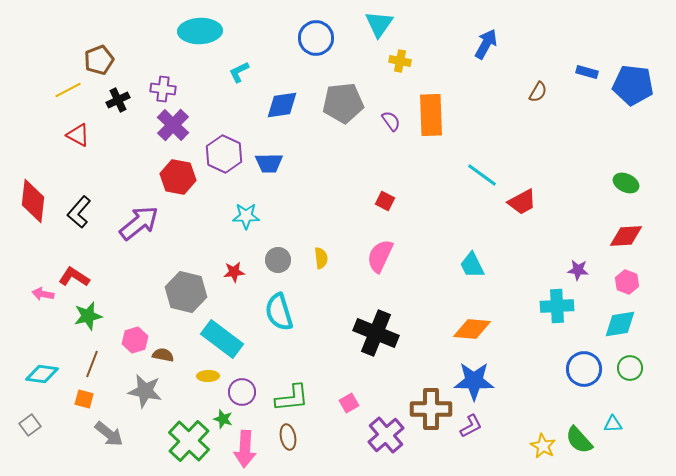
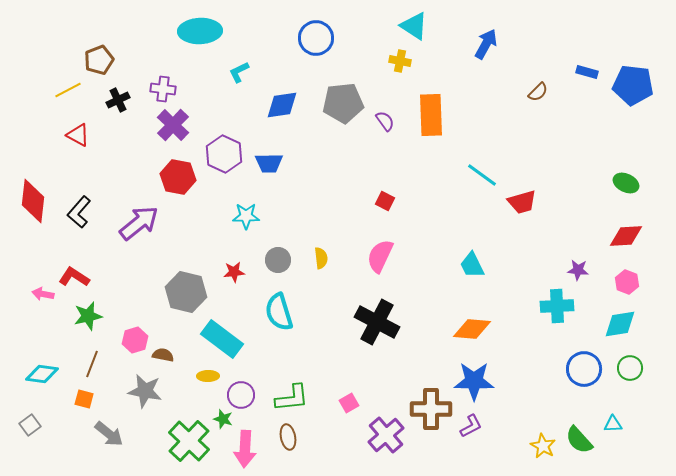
cyan triangle at (379, 24): moved 35 px right, 2 px down; rotated 32 degrees counterclockwise
brown semicircle at (538, 92): rotated 15 degrees clockwise
purple semicircle at (391, 121): moved 6 px left
red trapezoid at (522, 202): rotated 12 degrees clockwise
black cross at (376, 333): moved 1 px right, 11 px up; rotated 6 degrees clockwise
purple circle at (242, 392): moved 1 px left, 3 px down
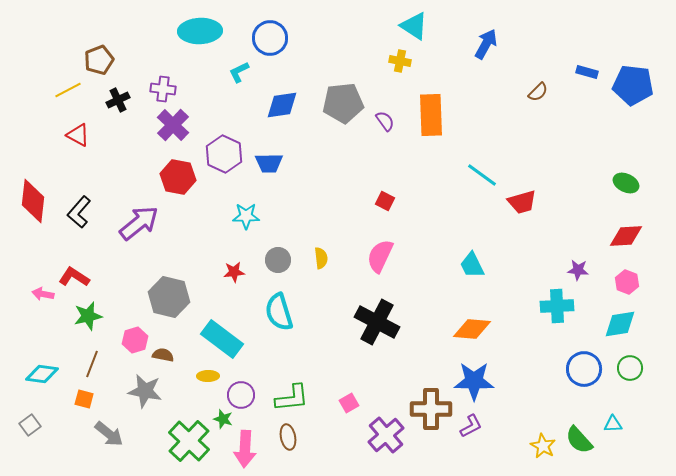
blue circle at (316, 38): moved 46 px left
gray hexagon at (186, 292): moved 17 px left, 5 px down
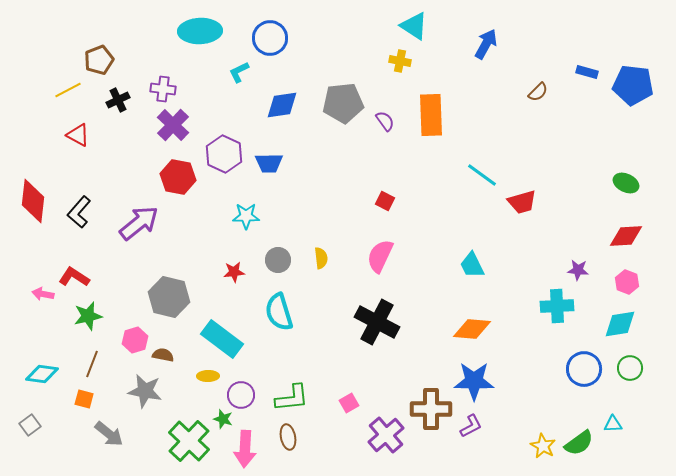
green semicircle at (579, 440): moved 3 px down; rotated 84 degrees counterclockwise
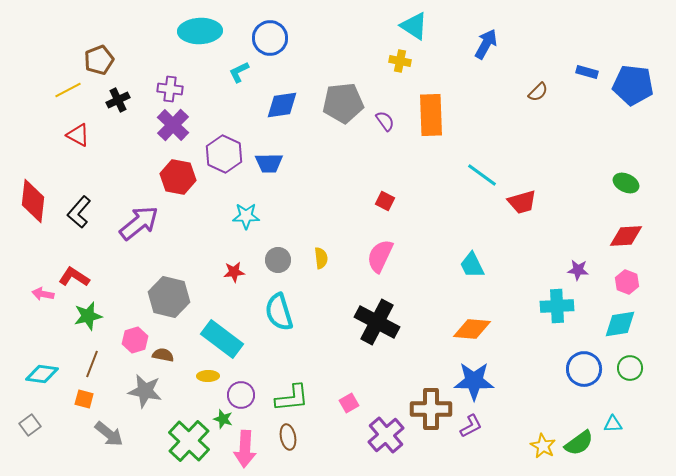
purple cross at (163, 89): moved 7 px right
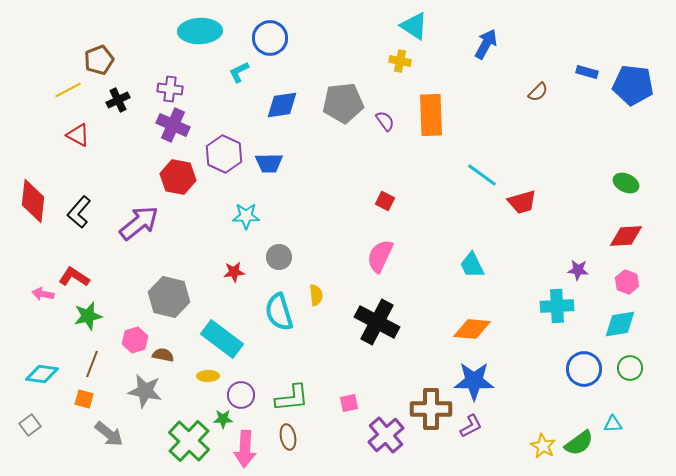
purple cross at (173, 125): rotated 20 degrees counterclockwise
yellow semicircle at (321, 258): moved 5 px left, 37 px down
gray circle at (278, 260): moved 1 px right, 3 px up
pink square at (349, 403): rotated 18 degrees clockwise
green star at (223, 419): rotated 18 degrees counterclockwise
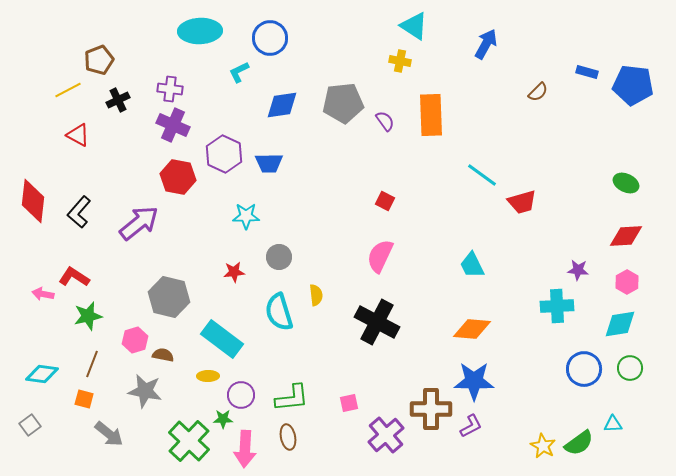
pink hexagon at (627, 282): rotated 10 degrees clockwise
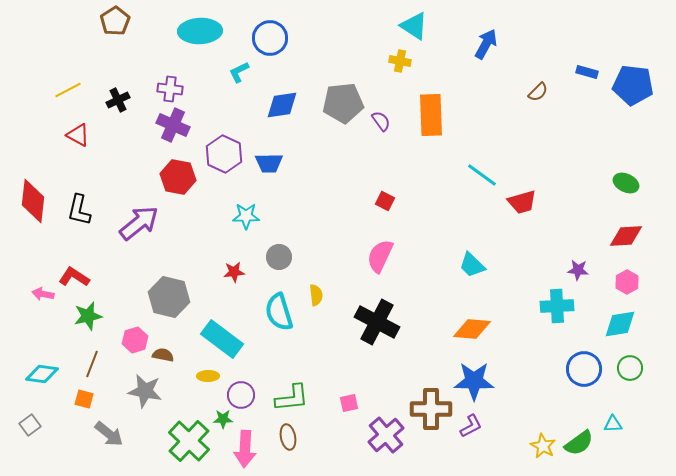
brown pentagon at (99, 60): moved 16 px right, 39 px up; rotated 12 degrees counterclockwise
purple semicircle at (385, 121): moved 4 px left
black L-shape at (79, 212): moved 2 px up; rotated 28 degrees counterclockwise
cyan trapezoid at (472, 265): rotated 20 degrees counterclockwise
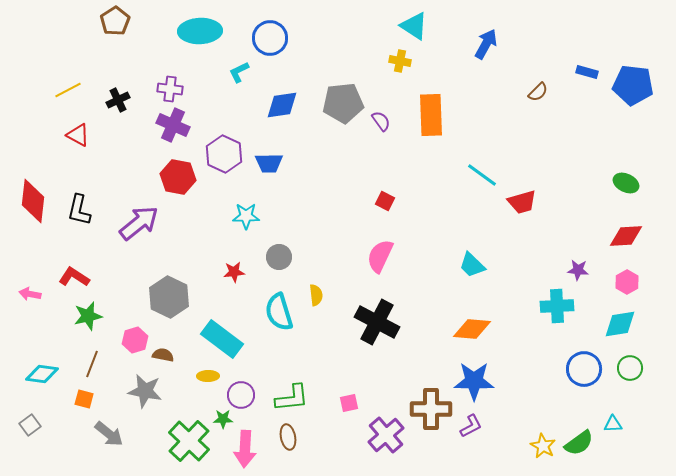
pink arrow at (43, 294): moved 13 px left
gray hexagon at (169, 297): rotated 12 degrees clockwise
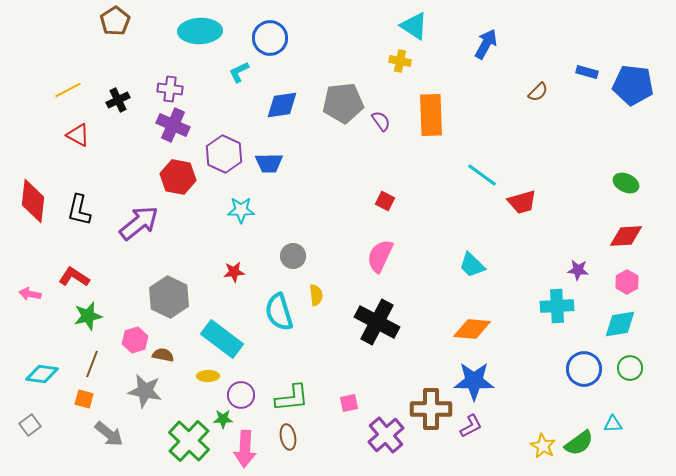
cyan star at (246, 216): moved 5 px left, 6 px up
gray circle at (279, 257): moved 14 px right, 1 px up
